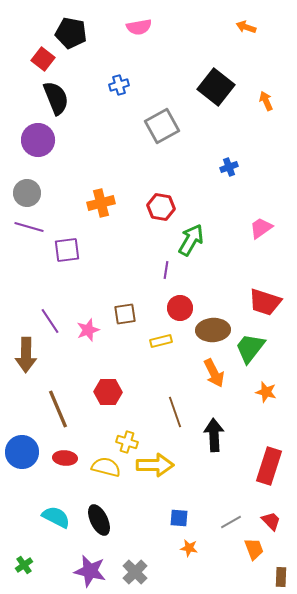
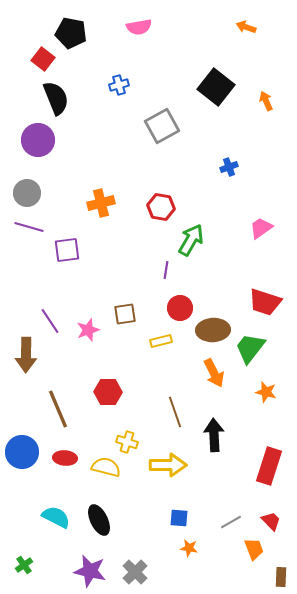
yellow arrow at (155, 465): moved 13 px right
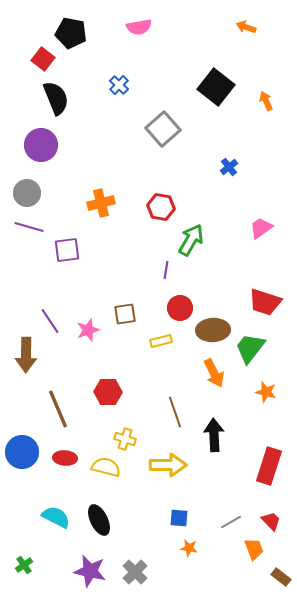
blue cross at (119, 85): rotated 30 degrees counterclockwise
gray square at (162, 126): moved 1 px right, 3 px down; rotated 12 degrees counterclockwise
purple circle at (38, 140): moved 3 px right, 5 px down
blue cross at (229, 167): rotated 18 degrees counterclockwise
yellow cross at (127, 442): moved 2 px left, 3 px up
brown rectangle at (281, 577): rotated 54 degrees counterclockwise
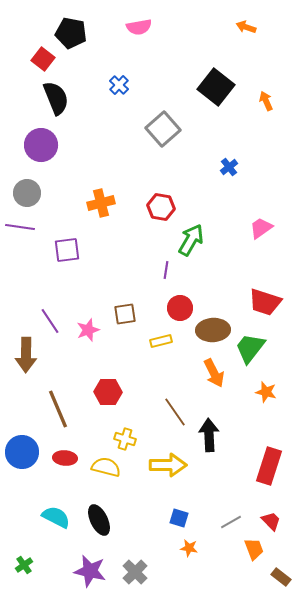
purple line at (29, 227): moved 9 px left; rotated 8 degrees counterclockwise
brown line at (175, 412): rotated 16 degrees counterclockwise
black arrow at (214, 435): moved 5 px left
blue square at (179, 518): rotated 12 degrees clockwise
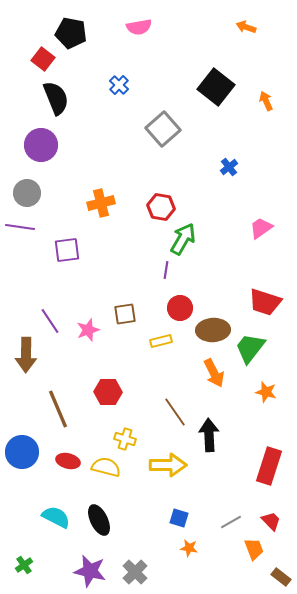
green arrow at (191, 240): moved 8 px left, 1 px up
red ellipse at (65, 458): moved 3 px right, 3 px down; rotated 10 degrees clockwise
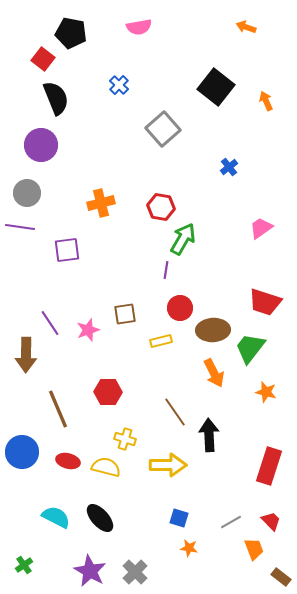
purple line at (50, 321): moved 2 px down
black ellipse at (99, 520): moved 1 px right, 2 px up; rotated 16 degrees counterclockwise
purple star at (90, 571): rotated 16 degrees clockwise
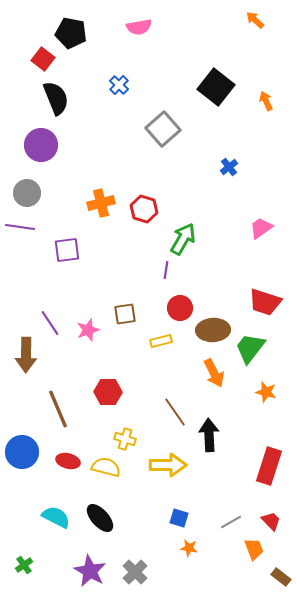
orange arrow at (246, 27): moved 9 px right, 7 px up; rotated 24 degrees clockwise
red hexagon at (161, 207): moved 17 px left, 2 px down; rotated 8 degrees clockwise
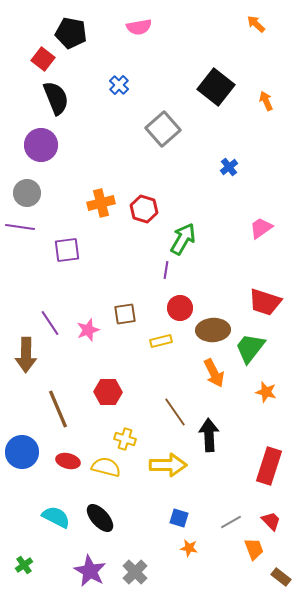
orange arrow at (255, 20): moved 1 px right, 4 px down
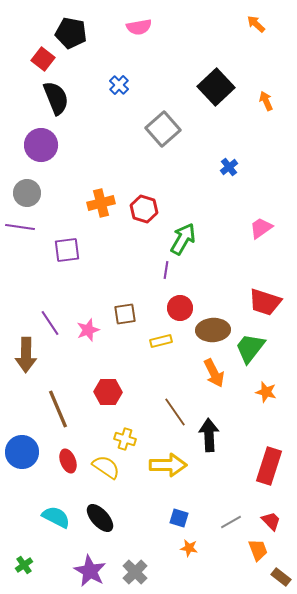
black square at (216, 87): rotated 9 degrees clockwise
red ellipse at (68, 461): rotated 55 degrees clockwise
yellow semicircle at (106, 467): rotated 20 degrees clockwise
orange trapezoid at (254, 549): moved 4 px right, 1 px down
